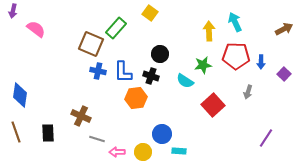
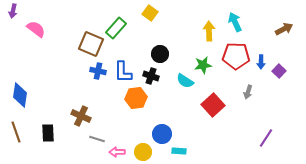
purple square: moved 5 px left, 3 px up
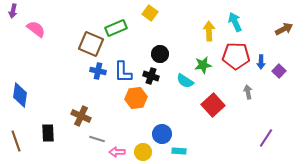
green rectangle: rotated 25 degrees clockwise
gray arrow: rotated 152 degrees clockwise
brown line: moved 9 px down
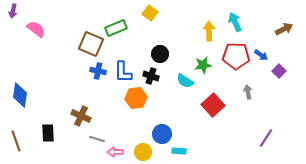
blue arrow: moved 7 px up; rotated 56 degrees counterclockwise
pink arrow: moved 2 px left
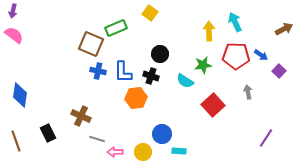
pink semicircle: moved 22 px left, 6 px down
black rectangle: rotated 24 degrees counterclockwise
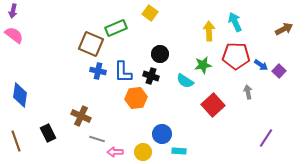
blue arrow: moved 10 px down
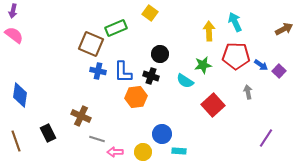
orange hexagon: moved 1 px up
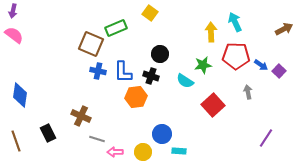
yellow arrow: moved 2 px right, 1 px down
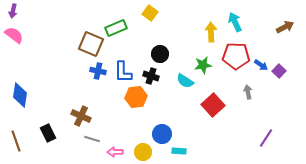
brown arrow: moved 1 px right, 2 px up
gray line: moved 5 px left
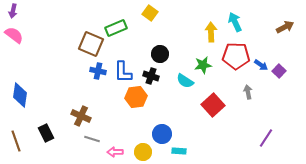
black rectangle: moved 2 px left
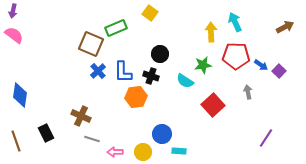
blue cross: rotated 35 degrees clockwise
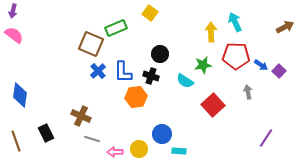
yellow circle: moved 4 px left, 3 px up
